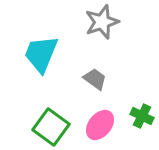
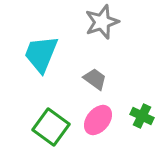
pink ellipse: moved 2 px left, 5 px up
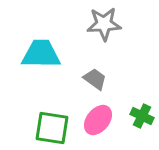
gray star: moved 2 px right, 2 px down; rotated 16 degrees clockwise
cyan trapezoid: rotated 69 degrees clockwise
green square: moved 1 px right, 1 px down; rotated 27 degrees counterclockwise
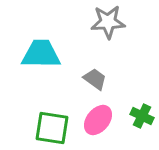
gray star: moved 4 px right, 2 px up
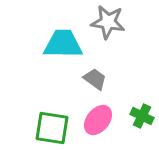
gray star: rotated 12 degrees clockwise
cyan trapezoid: moved 22 px right, 10 px up
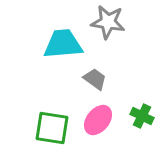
cyan trapezoid: rotated 6 degrees counterclockwise
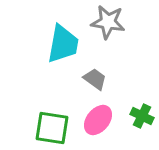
cyan trapezoid: rotated 105 degrees clockwise
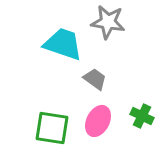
cyan trapezoid: rotated 81 degrees counterclockwise
pink ellipse: moved 1 px down; rotated 12 degrees counterclockwise
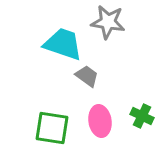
gray trapezoid: moved 8 px left, 3 px up
pink ellipse: moved 2 px right; rotated 36 degrees counterclockwise
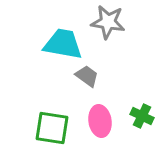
cyan trapezoid: rotated 9 degrees counterclockwise
